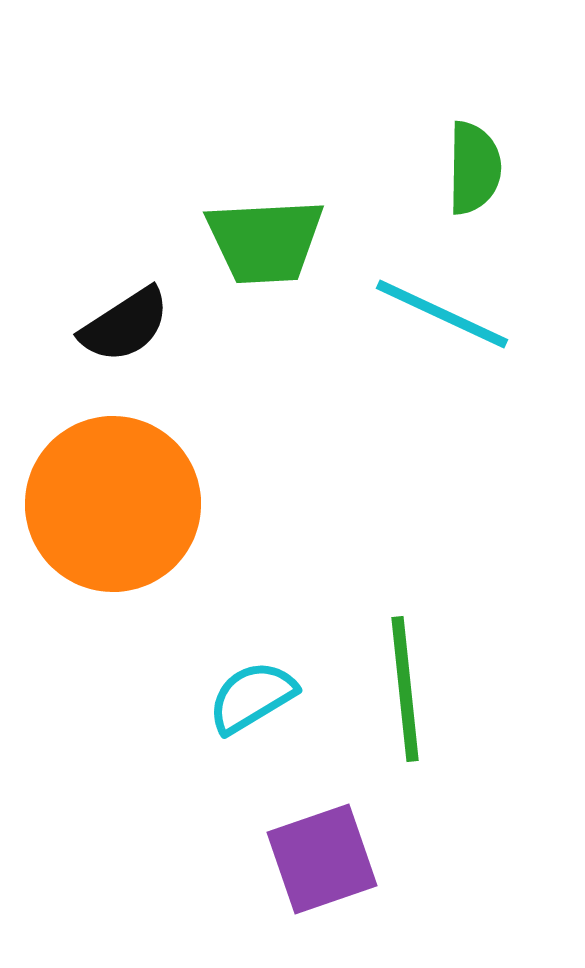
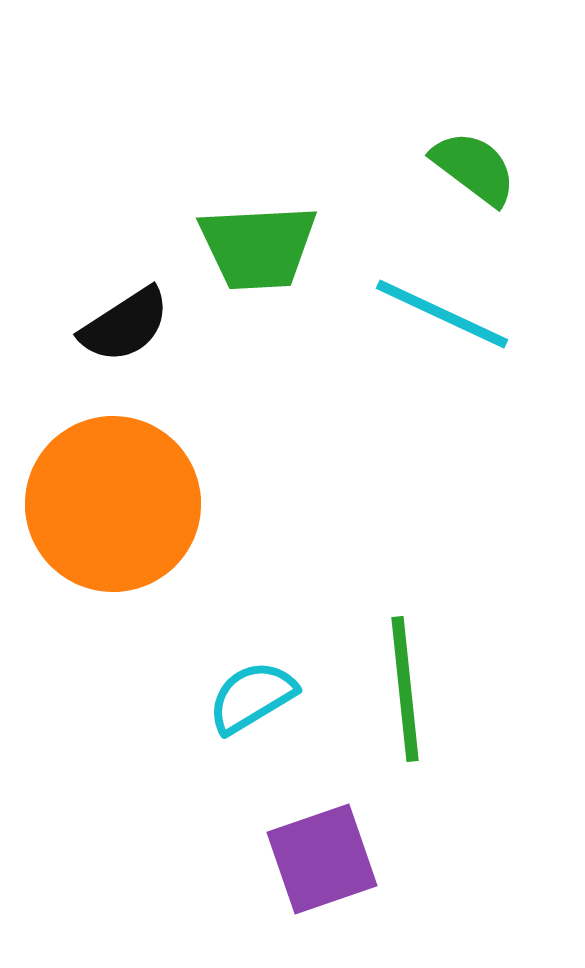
green semicircle: rotated 54 degrees counterclockwise
green trapezoid: moved 7 px left, 6 px down
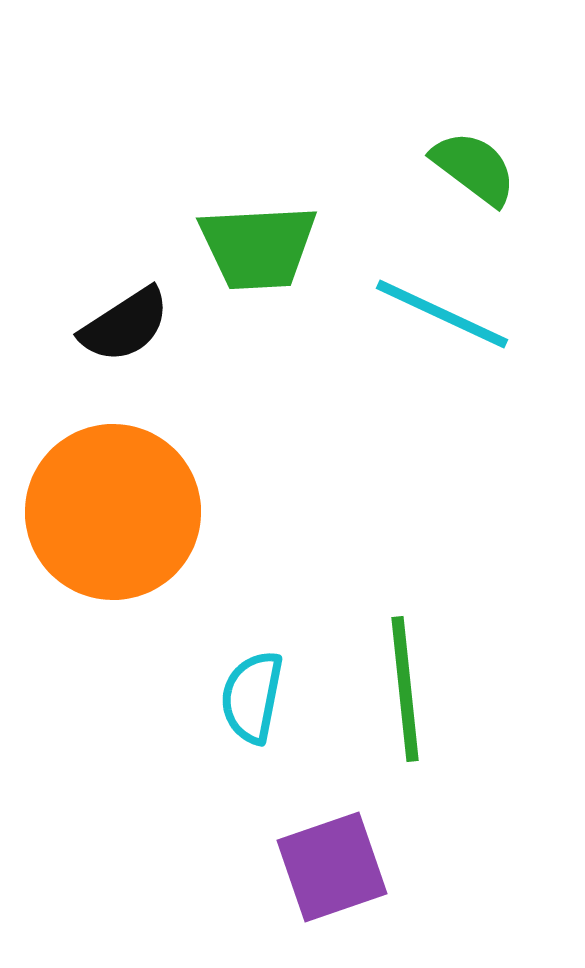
orange circle: moved 8 px down
cyan semicircle: rotated 48 degrees counterclockwise
purple square: moved 10 px right, 8 px down
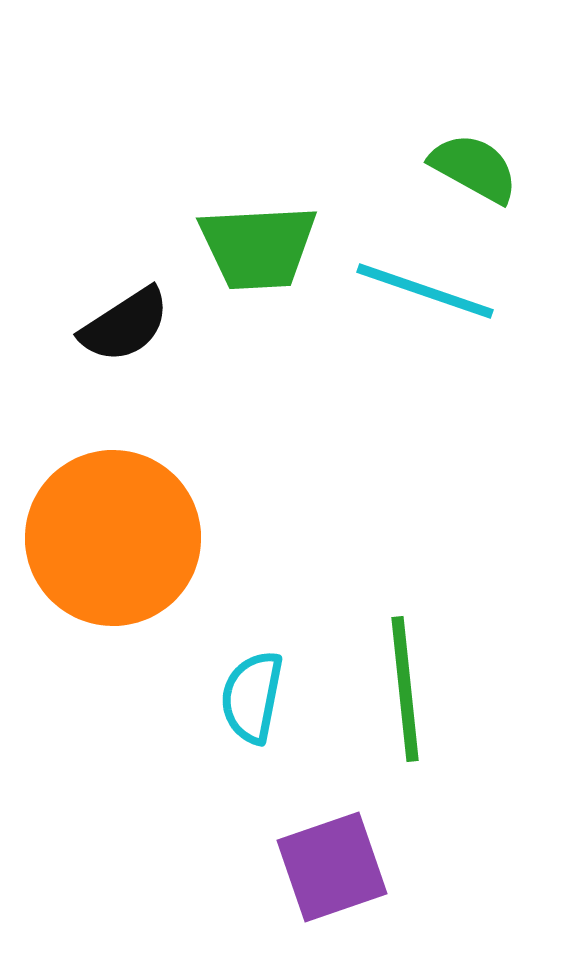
green semicircle: rotated 8 degrees counterclockwise
cyan line: moved 17 px left, 23 px up; rotated 6 degrees counterclockwise
orange circle: moved 26 px down
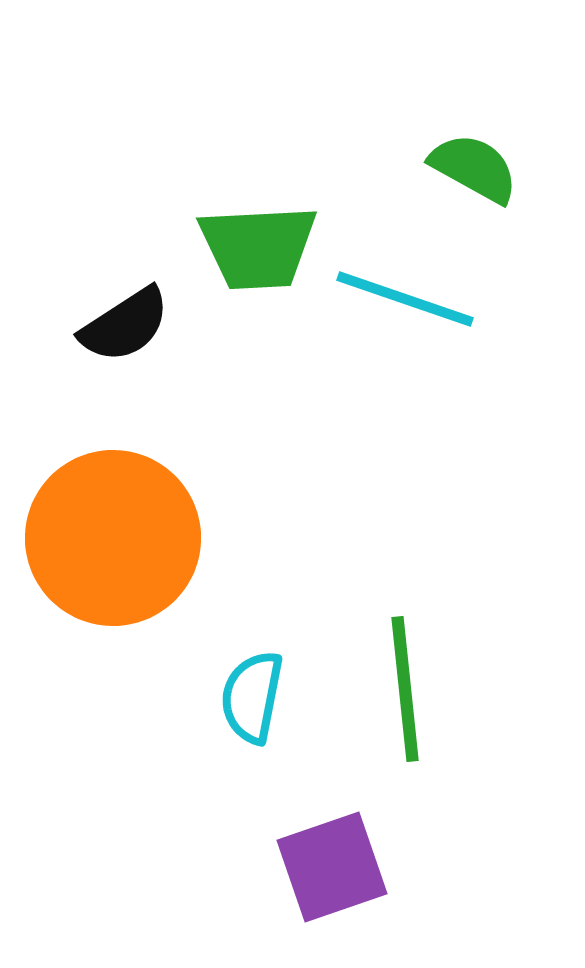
cyan line: moved 20 px left, 8 px down
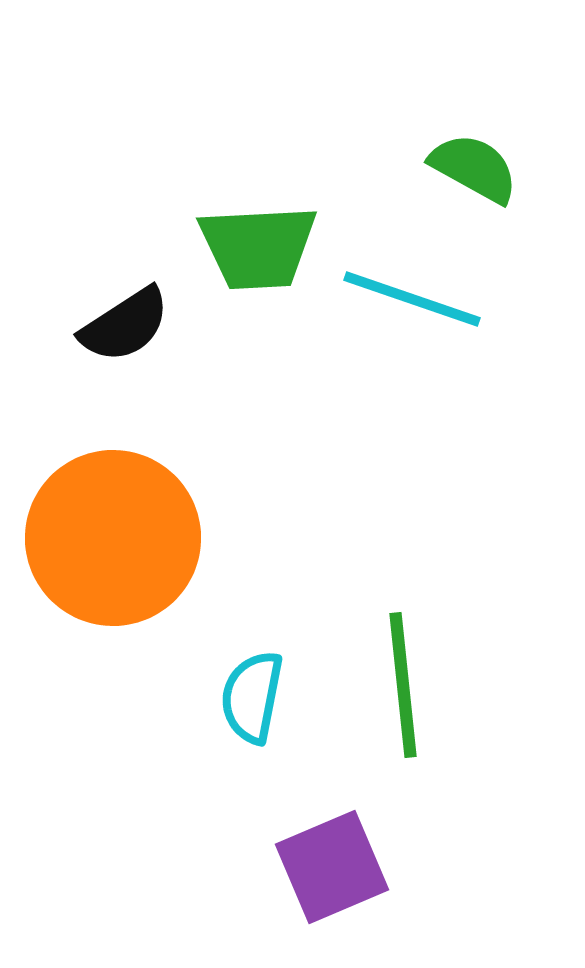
cyan line: moved 7 px right
green line: moved 2 px left, 4 px up
purple square: rotated 4 degrees counterclockwise
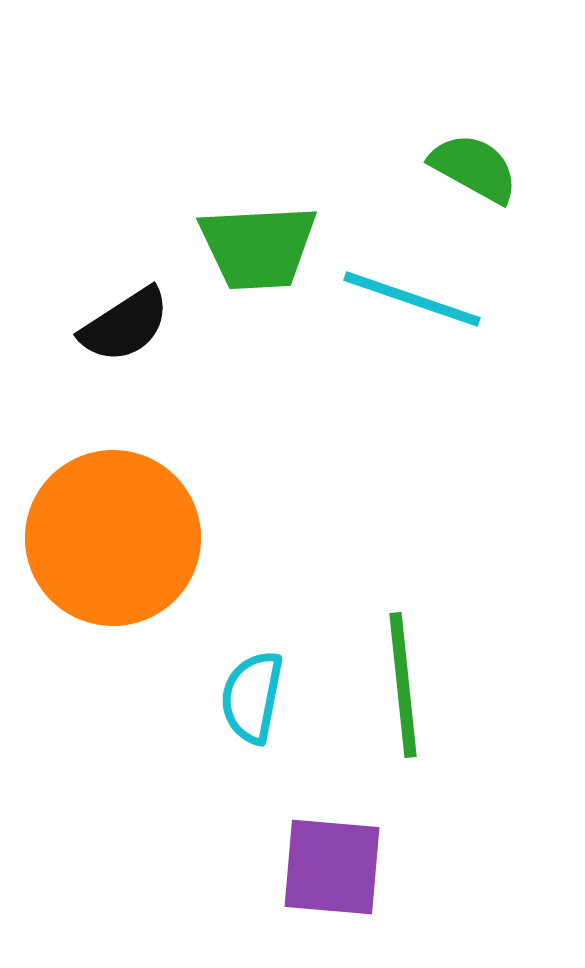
purple square: rotated 28 degrees clockwise
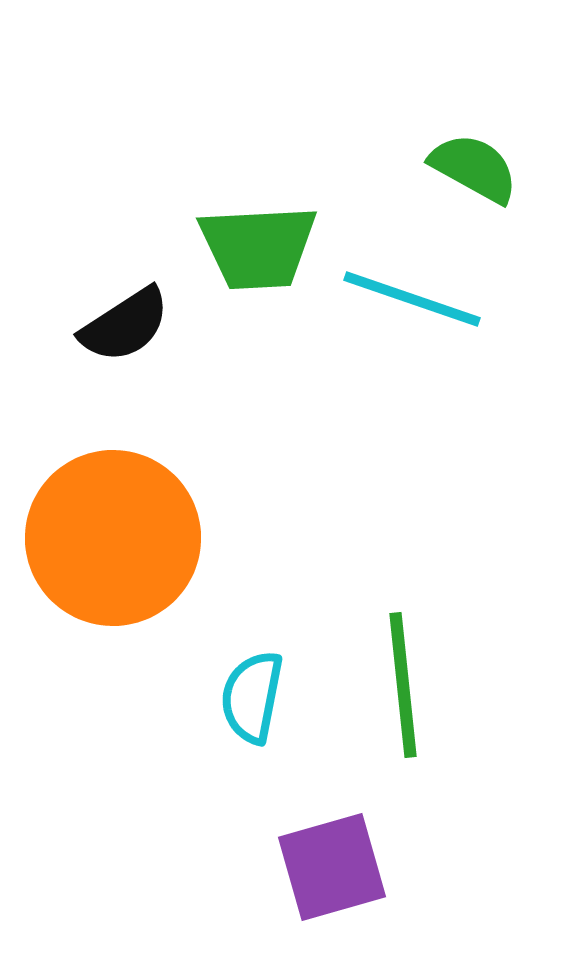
purple square: rotated 21 degrees counterclockwise
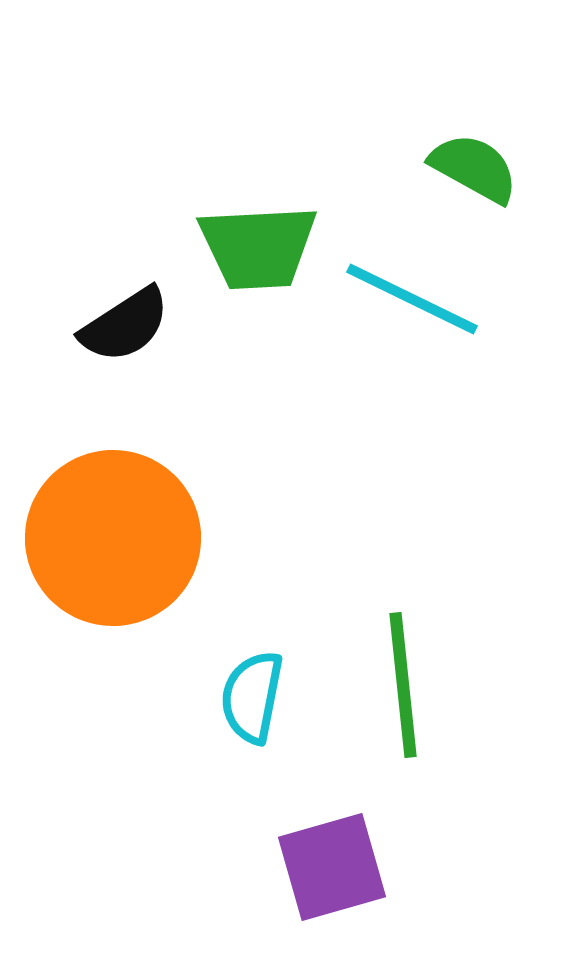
cyan line: rotated 7 degrees clockwise
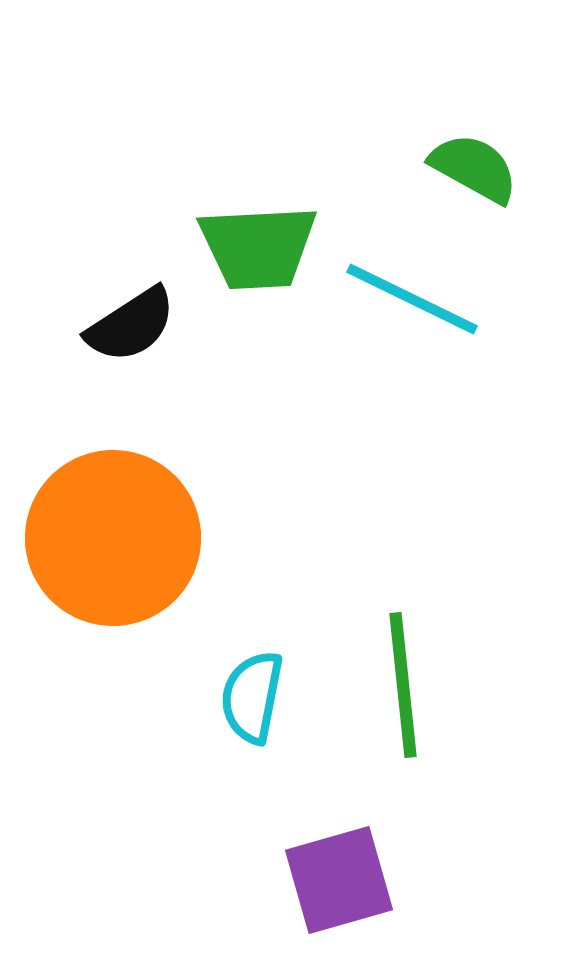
black semicircle: moved 6 px right
purple square: moved 7 px right, 13 px down
